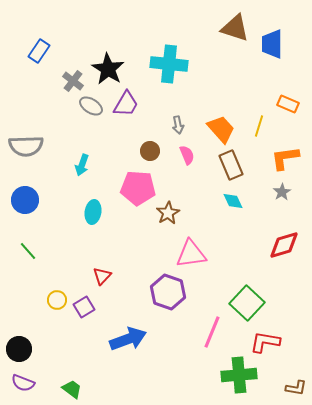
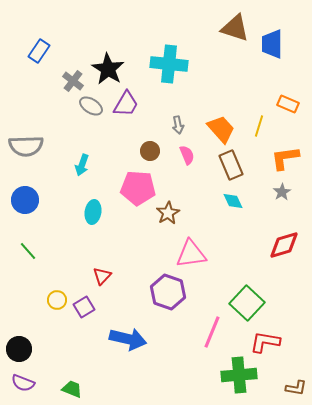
blue arrow: rotated 33 degrees clockwise
green trapezoid: rotated 15 degrees counterclockwise
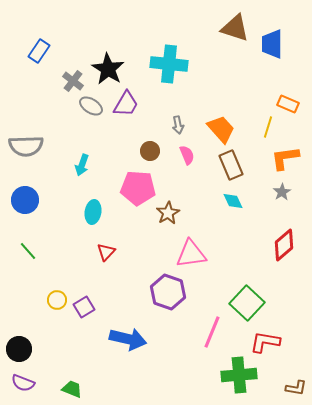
yellow line: moved 9 px right, 1 px down
red diamond: rotated 24 degrees counterclockwise
red triangle: moved 4 px right, 24 px up
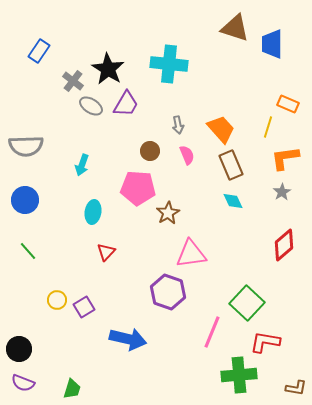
green trapezoid: rotated 85 degrees clockwise
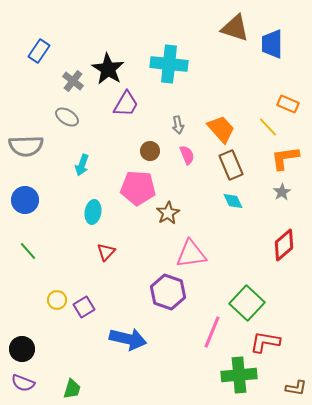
gray ellipse: moved 24 px left, 11 px down
yellow line: rotated 60 degrees counterclockwise
black circle: moved 3 px right
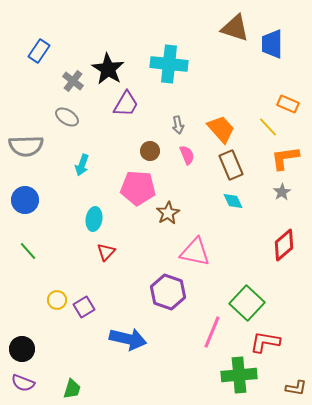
cyan ellipse: moved 1 px right, 7 px down
pink triangle: moved 4 px right, 2 px up; rotated 20 degrees clockwise
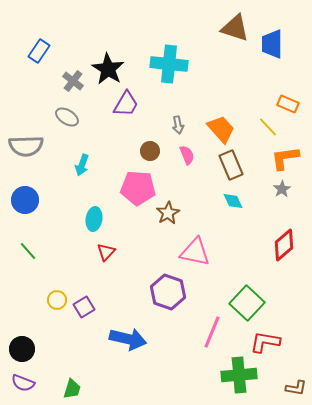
gray star: moved 3 px up
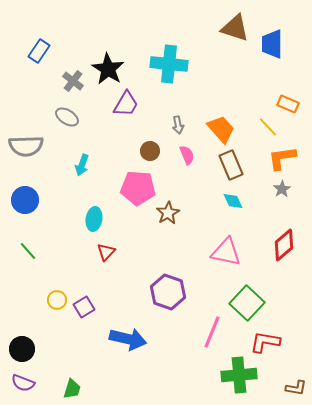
orange L-shape: moved 3 px left
pink triangle: moved 31 px right
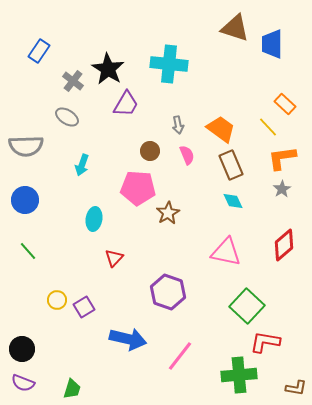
orange rectangle: moved 3 px left; rotated 20 degrees clockwise
orange trapezoid: rotated 12 degrees counterclockwise
red triangle: moved 8 px right, 6 px down
green square: moved 3 px down
pink line: moved 32 px left, 24 px down; rotated 16 degrees clockwise
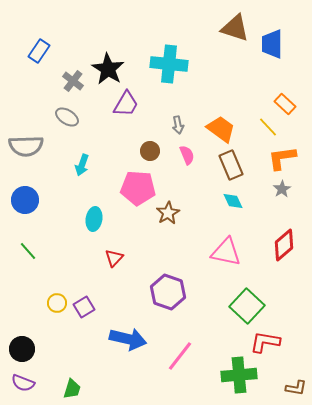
yellow circle: moved 3 px down
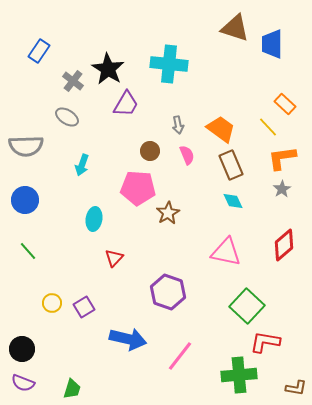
yellow circle: moved 5 px left
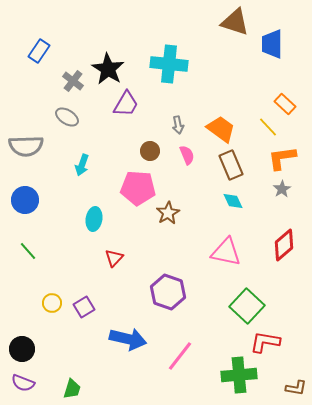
brown triangle: moved 6 px up
